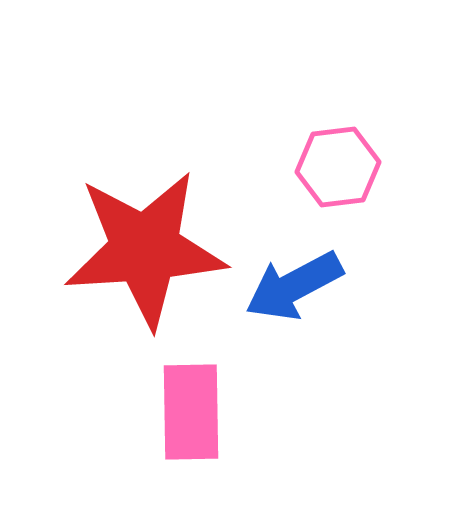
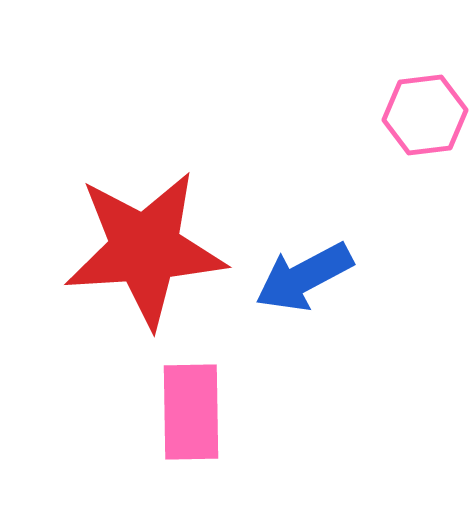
pink hexagon: moved 87 px right, 52 px up
blue arrow: moved 10 px right, 9 px up
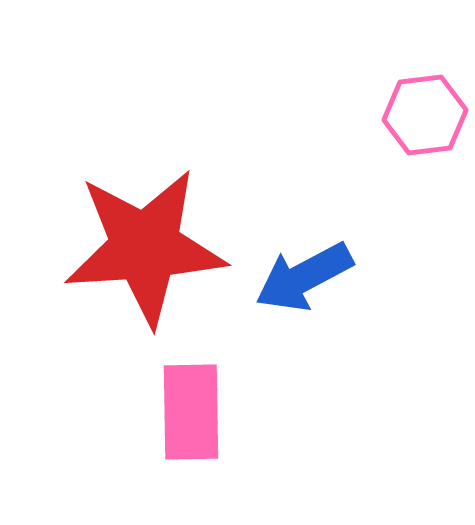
red star: moved 2 px up
